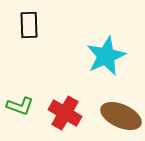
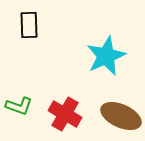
green L-shape: moved 1 px left
red cross: moved 1 px down
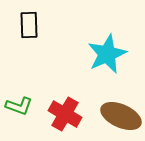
cyan star: moved 1 px right, 2 px up
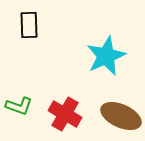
cyan star: moved 1 px left, 2 px down
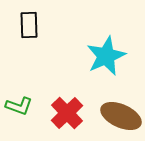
red cross: moved 2 px right, 1 px up; rotated 16 degrees clockwise
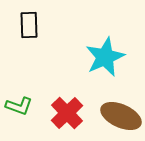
cyan star: moved 1 px left, 1 px down
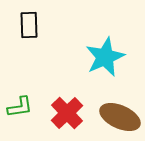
green L-shape: moved 1 px right, 1 px down; rotated 28 degrees counterclockwise
brown ellipse: moved 1 px left, 1 px down
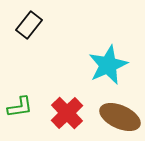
black rectangle: rotated 40 degrees clockwise
cyan star: moved 3 px right, 8 px down
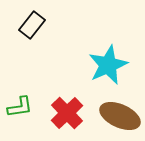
black rectangle: moved 3 px right
brown ellipse: moved 1 px up
